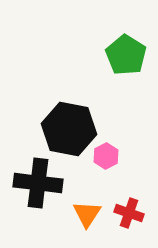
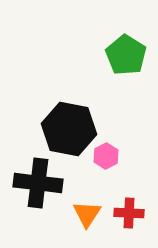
red cross: rotated 16 degrees counterclockwise
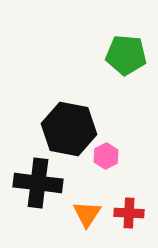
green pentagon: rotated 27 degrees counterclockwise
